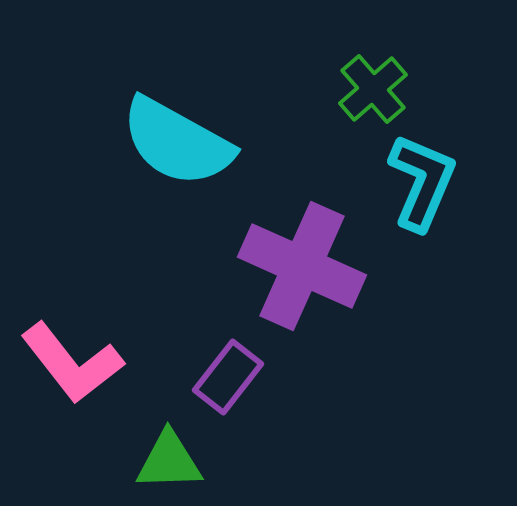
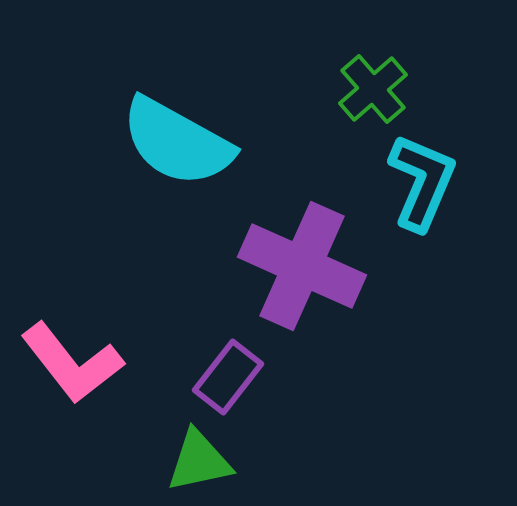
green triangle: moved 30 px right; rotated 10 degrees counterclockwise
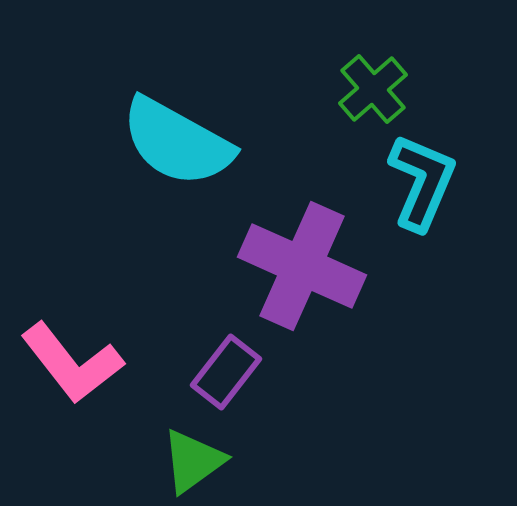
purple rectangle: moved 2 px left, 5 px up
green triangle: moved 6 px left; rotated 24 degrees counterclockwise
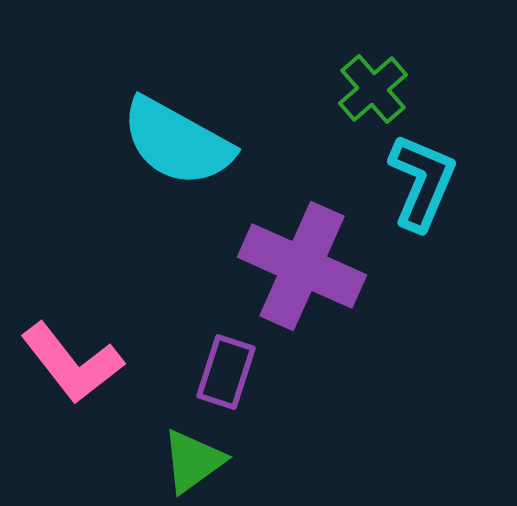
purple rectangle: rotated 20 degrees counterclockwise
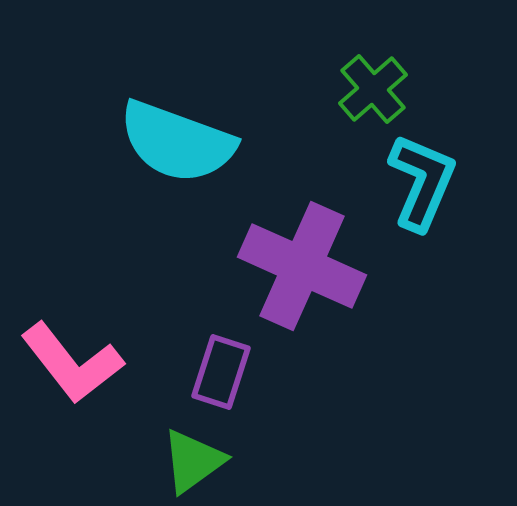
cyan semicircle: rotated 9 degrees counterclockwise
purple rectangle: moved 5 px left
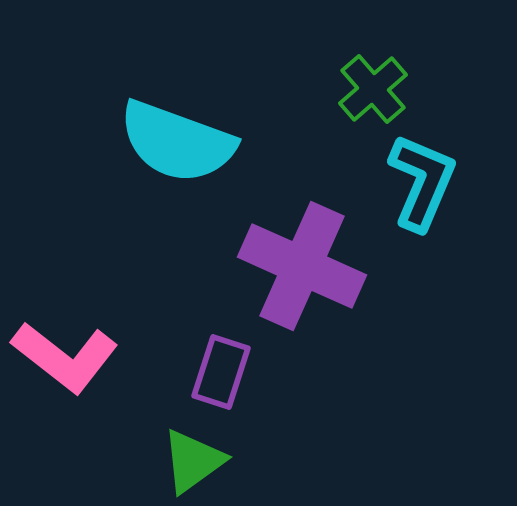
pink L-shape: moved 7 px left, 6 px up; rotated 14 degrees counterclockwise
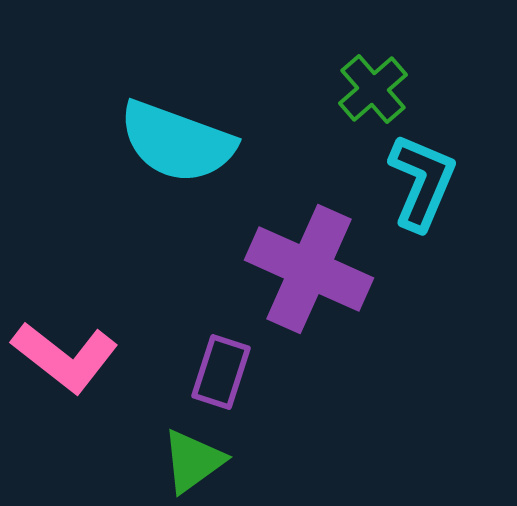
purple cross: moved 7 px right, 3 px down
